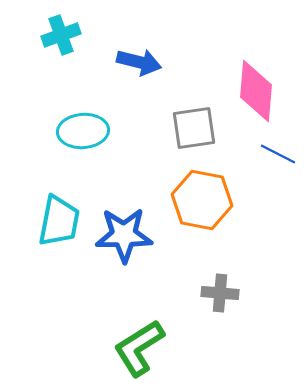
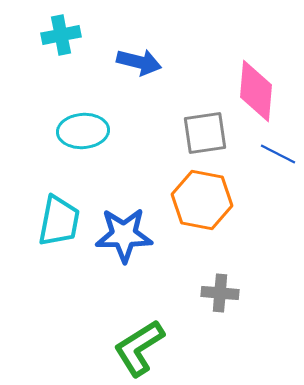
cyan cross: rotated 9 degrees clockwise
gray square: moved 11 px right, 5 px down
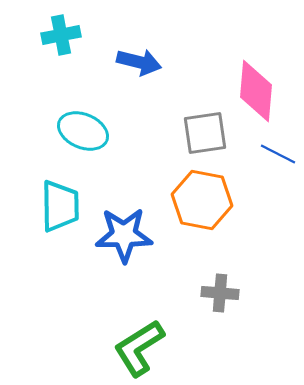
cyan ellipse: rotated 27 degrees clockwise
cyan trapezoid: moved 1 px right, 15 px up; rotated 12 degrees counterclockwise
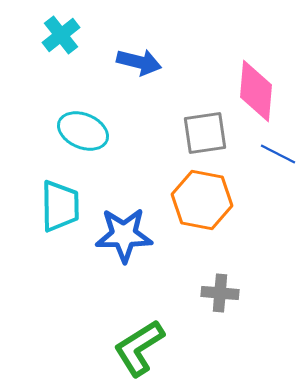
cyan cross: rotated 27 degrees counterclockwise
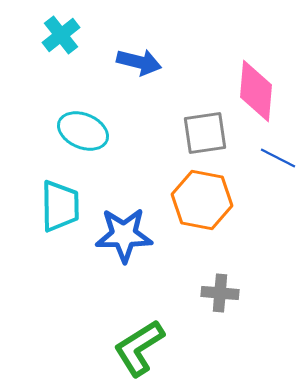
blue line: moved 4 px down
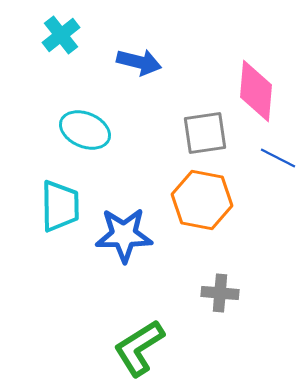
cyan ellipse: moved 2 px right, 1 px up
